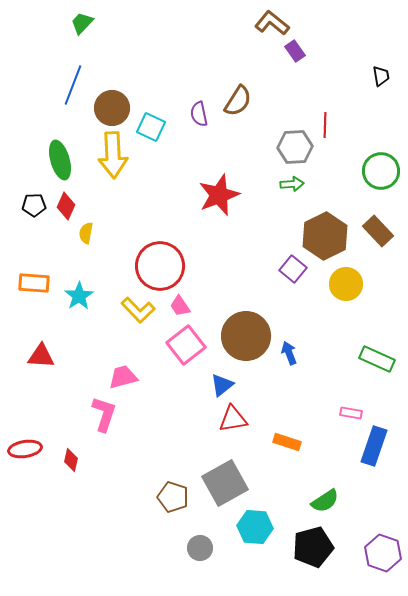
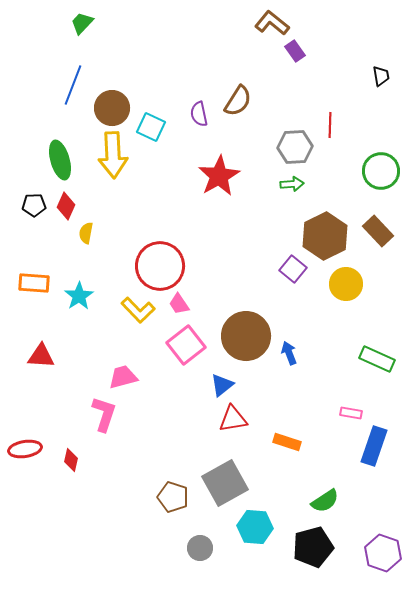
red line at (325, 125): moved 5 px right
red star at (219, 195): moved 19 px up; rotated 9 degrees counterclockwise
pink trapezoid at (180, 306): moved 1 px left, 2 px up
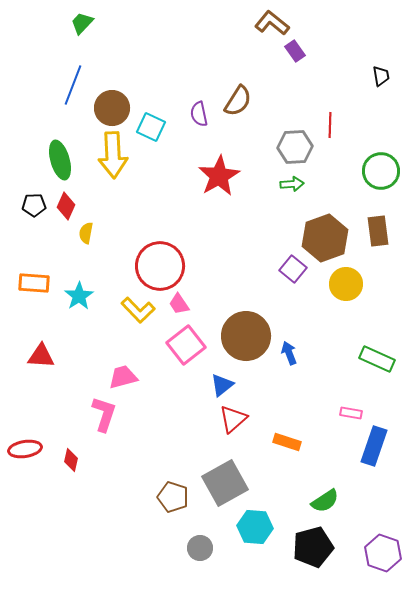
brown rectangle at (378, 231): rotated 36 degrees clockwise
brown hexagon at (325, 236): moved 2 px down; rotated 6 degrees clockwise
red triangle at (233, 419): rotated 32 degrees counterclockwise
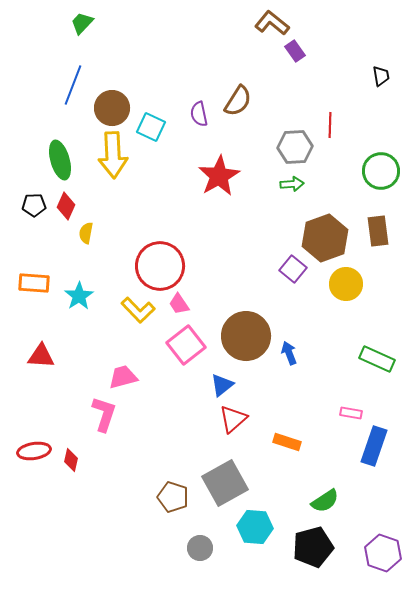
red ellipse at (25, 449): moved 9 px right, 2 px down
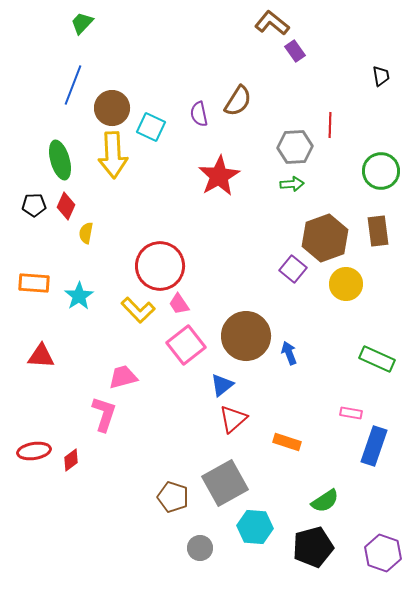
red diamond at (71, 460): rotated 40 degrees clockwise
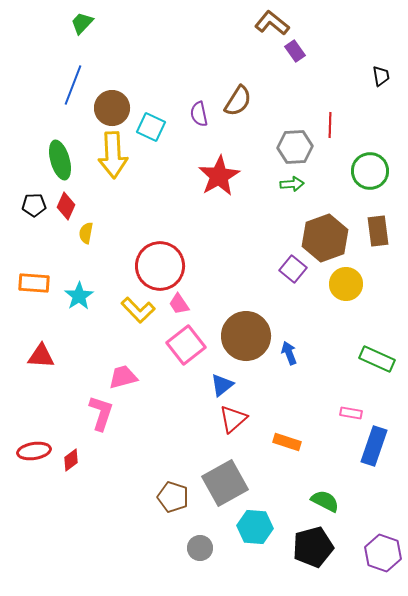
green circle at (381, 171): moved 11 px left
pink L-shape at (104, 414): moved 3 px left, 1 px up
green semicircle at (325, 501): rotated 120 degrees counterclockwise
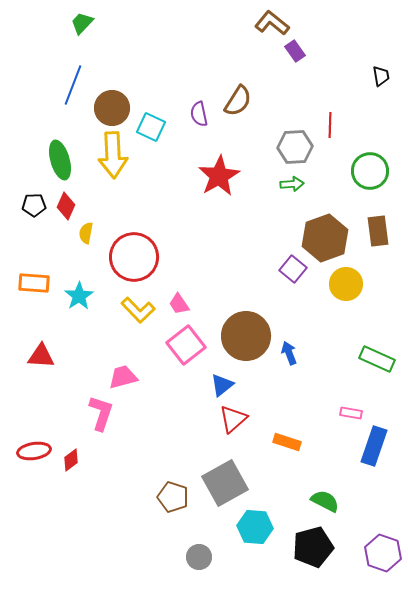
red circle at (160, 266): moved 26 px left, 9 px up
gray circle at (200, 548): moved 1 px left, 9 px down
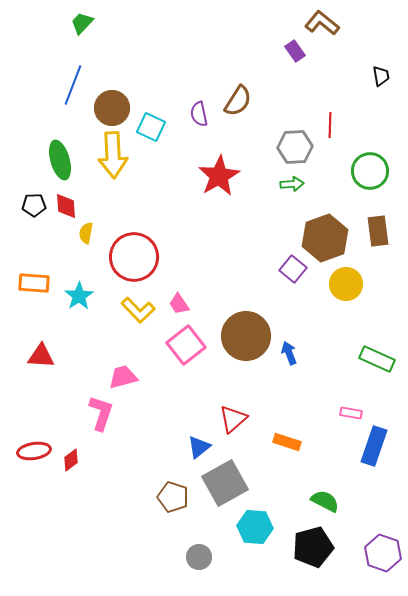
brown L-shape at (272, 23): moved 50 px right
red diamond at (66, 206): rotated 28 degrees counterclockwise
blue triangle at (222, 385): moved 23 px left, 62 px down
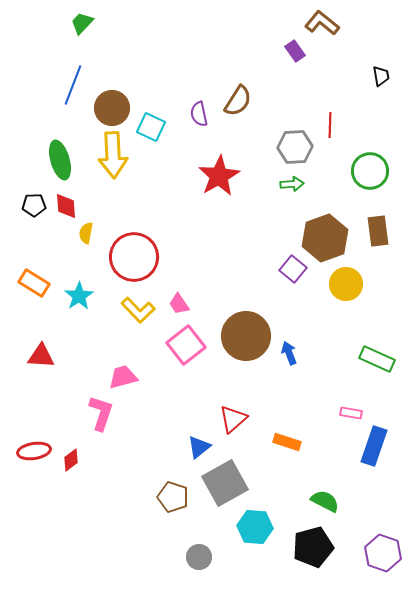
orange rectangle at (34, 283): rotated 28 degrees clockwise
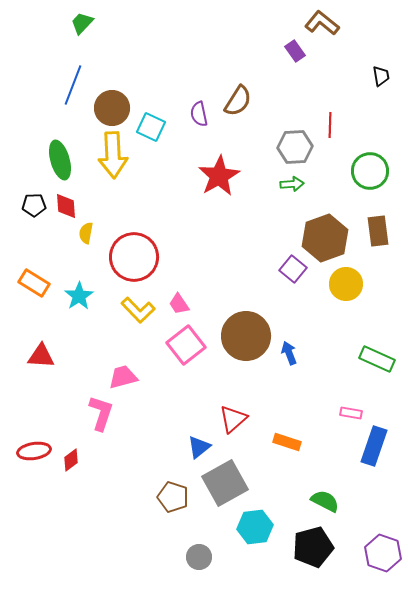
cyan hexagon at (255, 527): rotated 12 degrees counterclockwise
